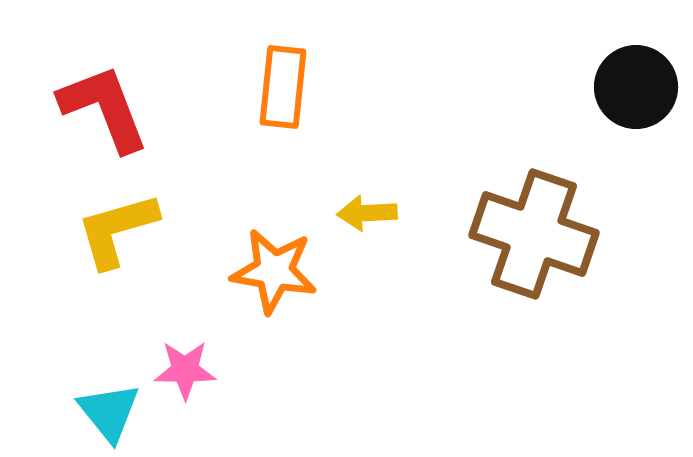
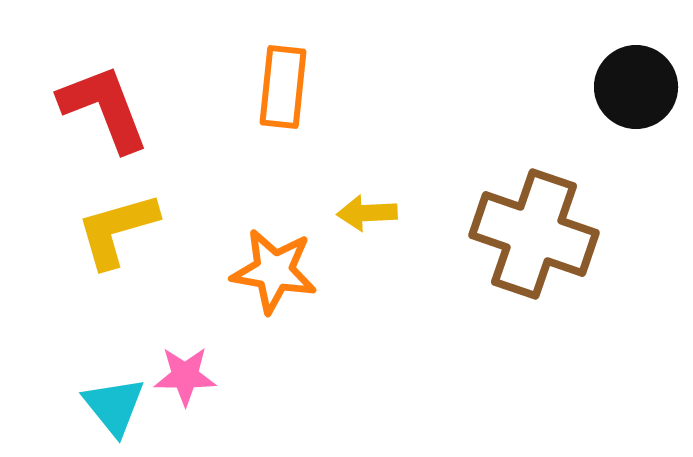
pink star: moved 6 px down
cyan triangle: moved 5 px right, 6 px up
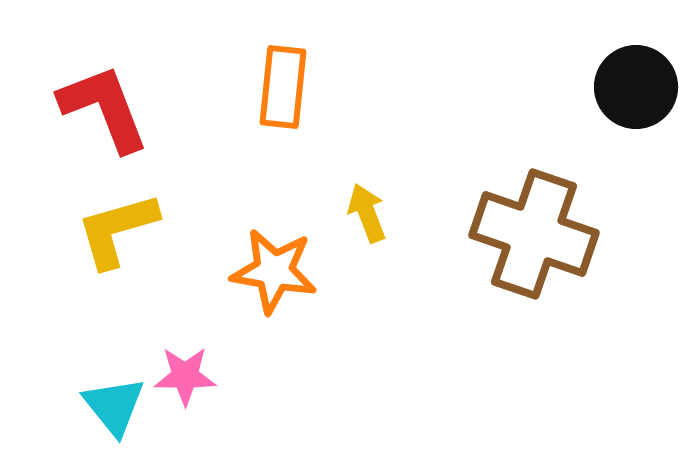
yellow arrow: rotated 72 degrees clockwise
